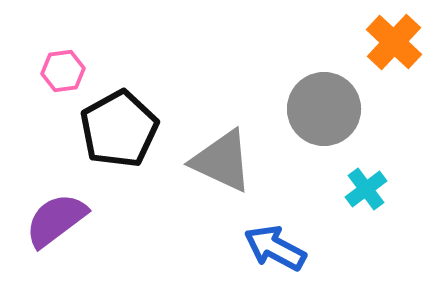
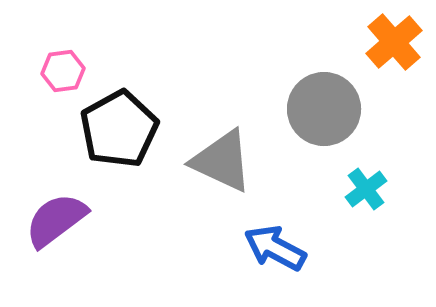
orange cross: rotated 6 degrees clockwise
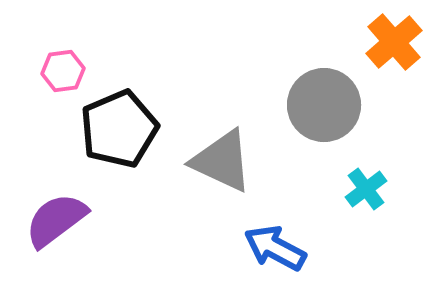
gray circle: moved 4 px up
black pentagon: rotated 6 degrees clockwise
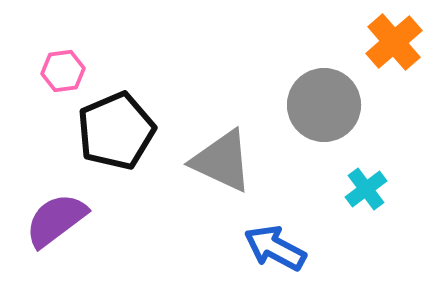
black pentagon: moved 3 px left, 2 px down
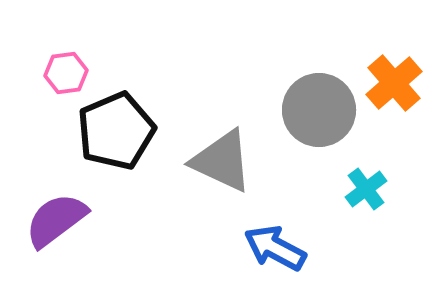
orange cross: moved 41 px down
pink hexagon: moved 3 px right, 2 px down
gray circle: moved 5 px left, 5 px down
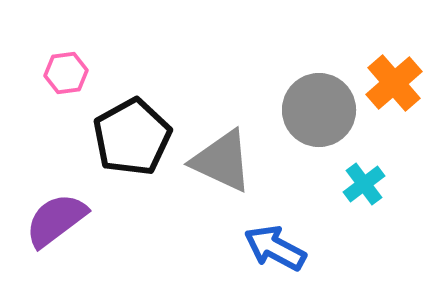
black pentagon: moved 16 px right, 6 px down; rotated 6 degrees counterclockwise
cyan cross: moved 2 px left, 5 px up
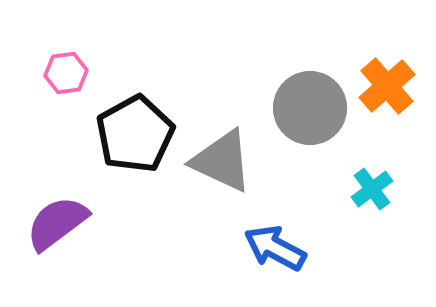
orange cross: moved 7 px left, 3 px down
gray circle: moved 9 px left, 2 px up
black pentagon: moved 3 px right, 3 px up
cyan cross: moved 8 px right, 5 px down
purple semicircle: moved 1 px right, 3 px down
